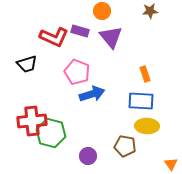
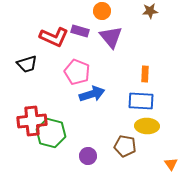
orange rectangle: rotated 21 degrees clockwise
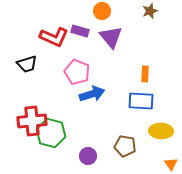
brown star: rotated 14 degrees counterclockwise
yellow ellipse: moved 14 px right, 5 px down
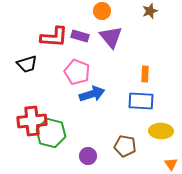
purple rectangle: moved 5 px down
red L-shape: rotated 20 degrees counterclockwise
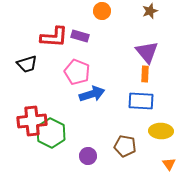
purple triangle: moved 36 px right, 15 px down
green hexagon: rotated 12 degrees clockwise
orange triangle: moved 2 px left
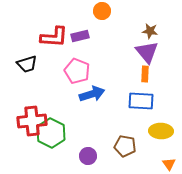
brown star: moved 20 px down; rotated 28 degrees clockwise
purple rectangle: rotated 30 degrees counterclockwise
pink pentagon: moved 1 px up
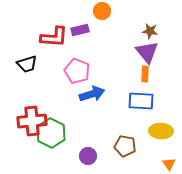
purple rectangle: moved 6 px up
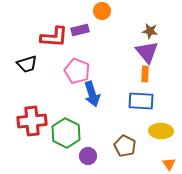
blue arrow: rotated 90 degrees clockwise
green hexagon: moved 15 px right
brown pentagon: rotated 15 degrees clockwise
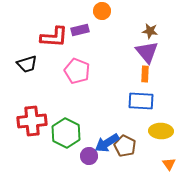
blue arrow: moved 15 px right, 49 px down; rotated 75 degrees clockwise
purple circle: moved 1 px right
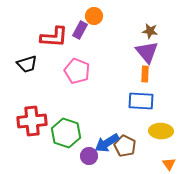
orange circle: moved 8 px left, 5 px down
purple rectangle: rotated 48 degrees counterclockwise
green hexagon: rotated 8 degrees counterclockwise
